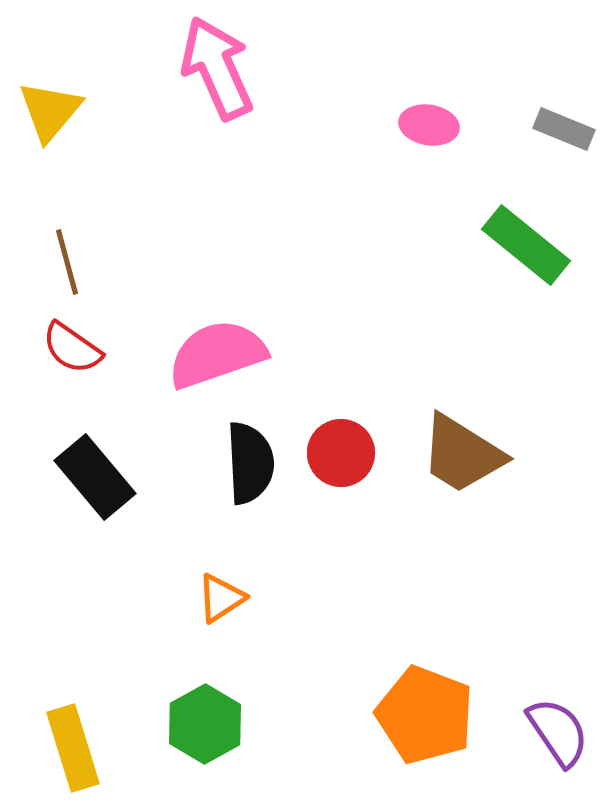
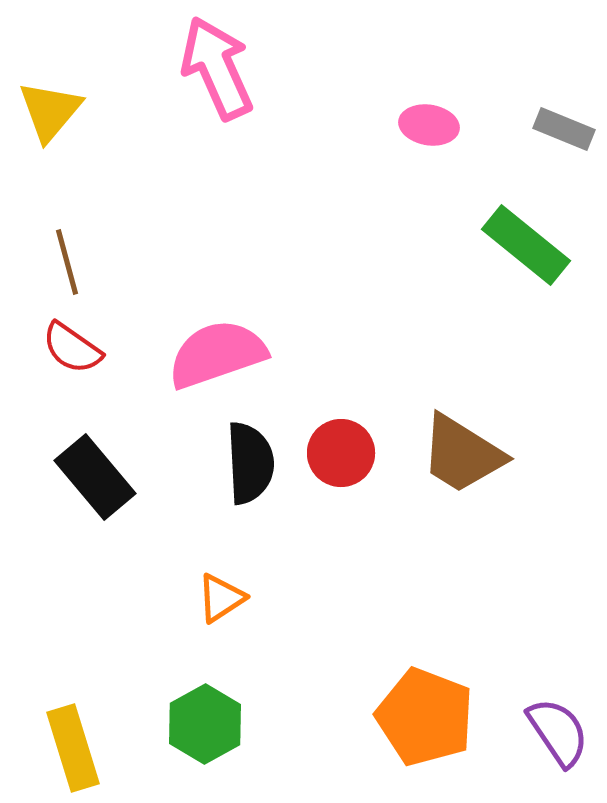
orange pentagon: moved 2 px down
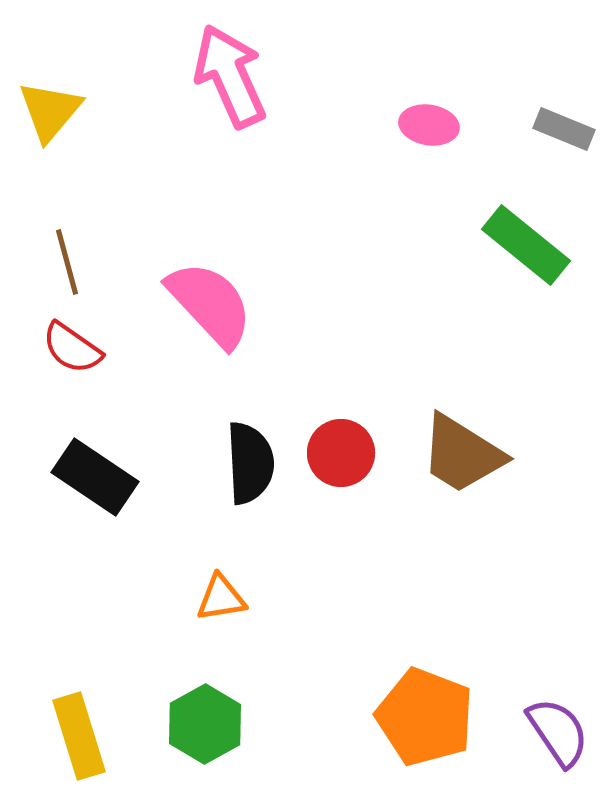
pink arrow: moved 13 px right, 8 px down
pink semicircle: moved 7 px left, 50 px up; rotated 66 degrees clockwise
black rectangle: rotated 16 degrees counterclockwise
orange triangle: rotated 24 degrees clockwise
yellow rectangle: moved 6 px right, 12 px up
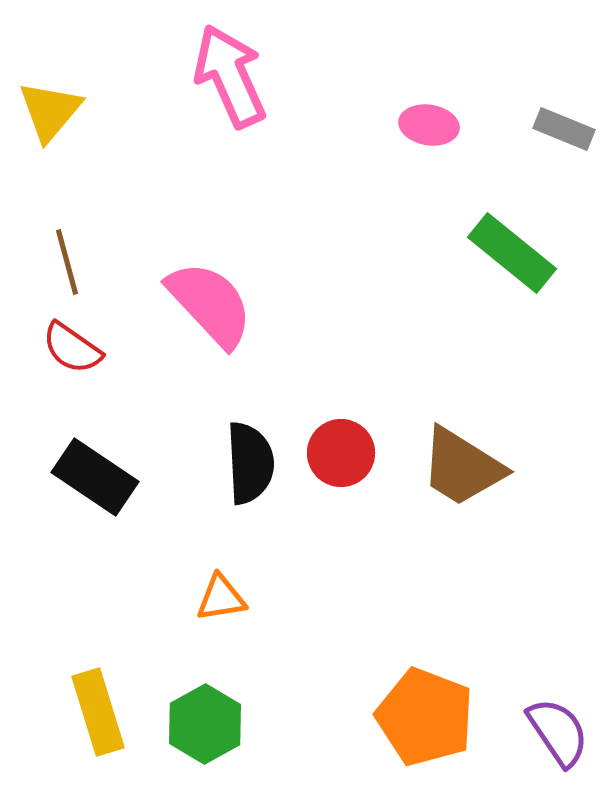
green rectangle: moved 14 px left, 8 px down
brown trapezoid: moved 13 px down
yellow rectangle: moved 19 px right, 24 px up
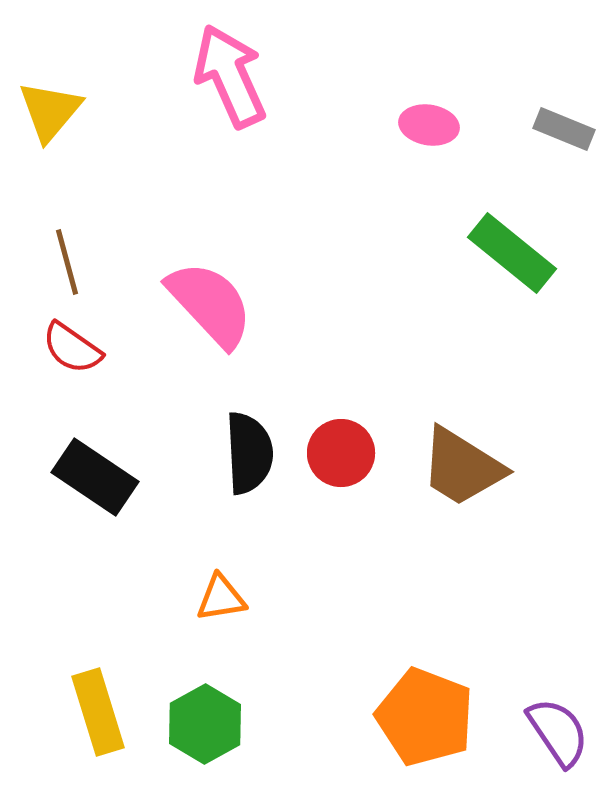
black semicircle: moved 1 px left, 10 px up
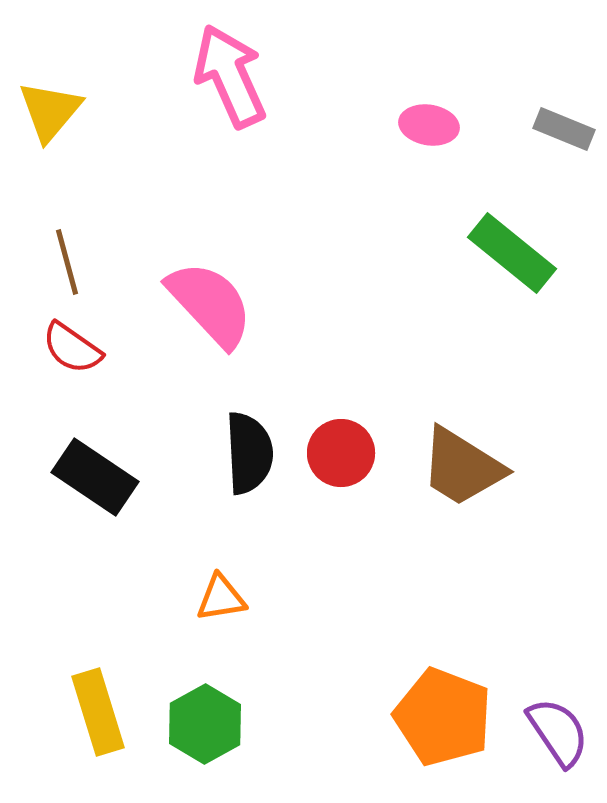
orange pentagon: moved 18 px right
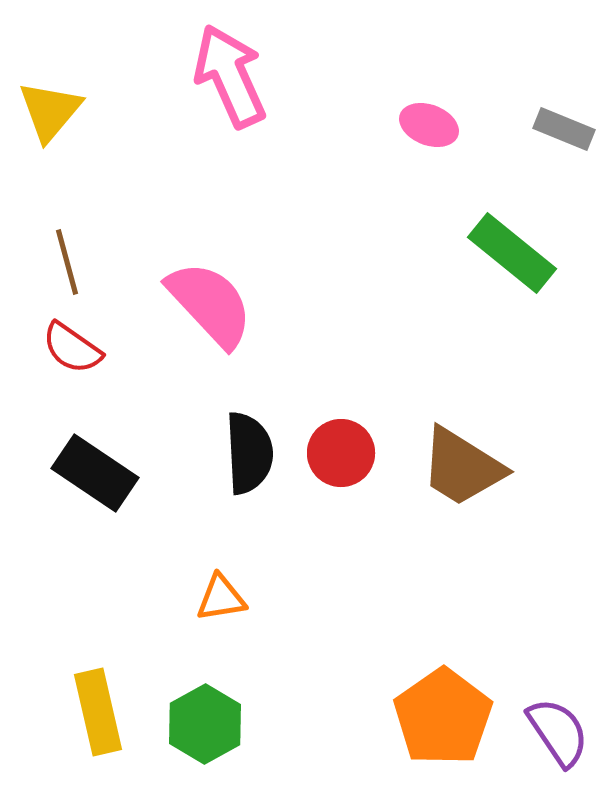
pink ellipse: rotated 12 degrees clockwise
black rectangle: moved 4 px up
yellow rectangle: rotated 4 degrees clockwise
orange pentagon: rotated 16 degrees clockwise
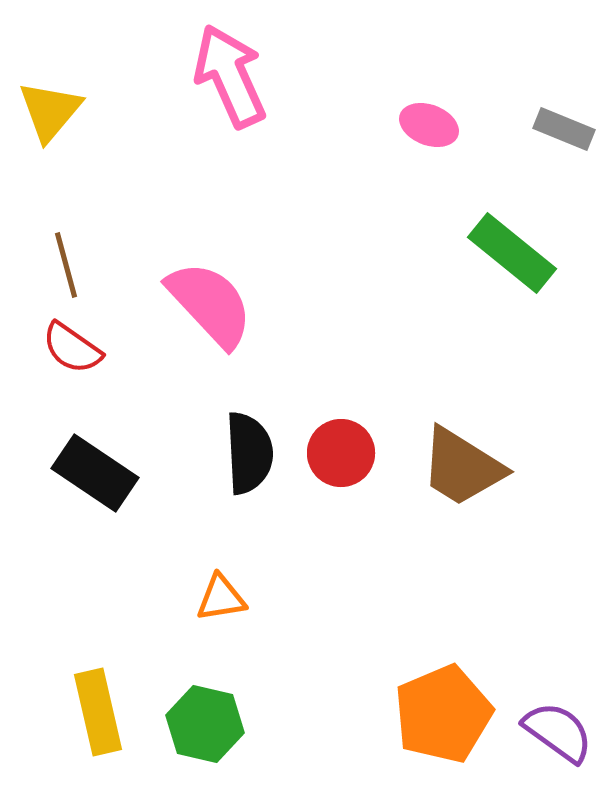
brown line: moved 1 px left, 3 px down
orange pentagon: moved 3 px up; rotated 12 degrees clockwise
green hexagon: rotated 18 degrees counterclockwise
purple semicircle: rotated 20 degrees counterclockwise
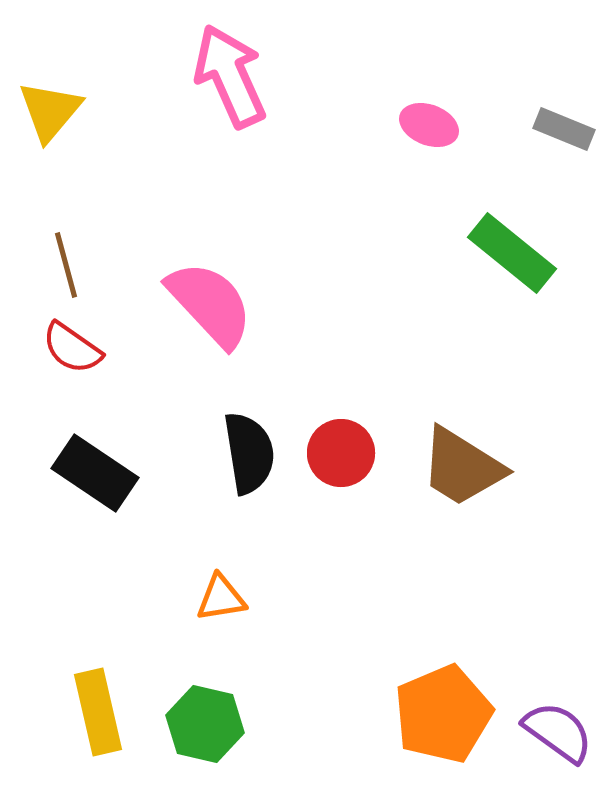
black semicircle: rotated 6 degrees counterclockwise
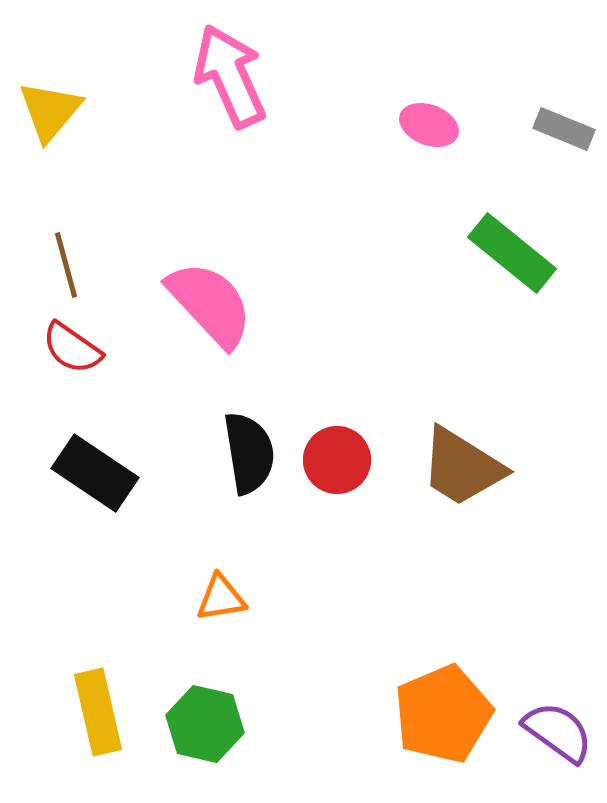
red circle: moved 4 px left, 7 px down
